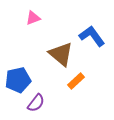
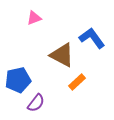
pink triangle: moved 1 px right
blue L-shape: moved 2 px down
brown triangle: moved 1 px right, 1 px down; rotated 12 degrees counterclockwise
orange rectangle: moved 1 px right, 1 px down
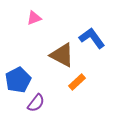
blue pentagon: rotated 15 degrees counterclockwise
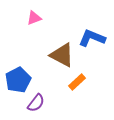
blue L-shape: rotated 32 degrees counterclockwise
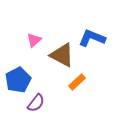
pink triangle: moved 22 px down; rotated 21 degrees counterclockwise
